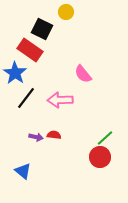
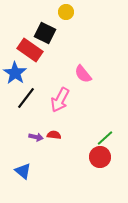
black square: moved 3 px right, 4 px down
pink arrow: rotated 60 degrees counterclockwise
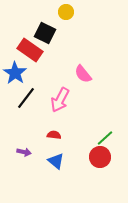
purple arrow: moved 12 px left, 15 px down
blue triangle: moved 33 px right, 10 px up
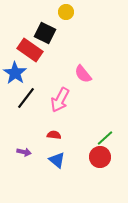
blue triangle: moved 1 px right, 1 px up
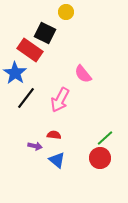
purple arrow: moved 11 px right, 6 px up
red circle: moved 1 px down
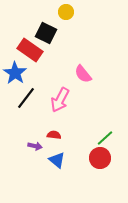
black square: moved 1 px right
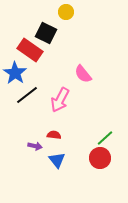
black line: moved 1 px right, 3 px up; rotated 15 degrees clockwise
blue triangle: rotated 12 degrees clockwise
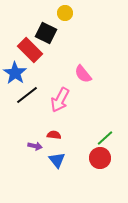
yellow circle: moved 1 px left, 1 px down
red rectangle: rotated 10 degrees clockwise
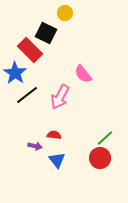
pink arrow: moved 3 px up
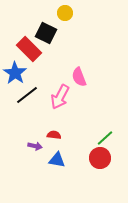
red rectangle: moved 1 px left, 1 px up
pink semicircle: moved 4 px left, 3 px down; rotated 18 degrees clockwise
blue triangle: rotated 42 degrees counterclockwise
